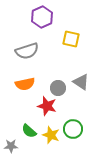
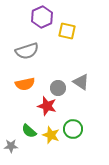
yellow square: moved 4 px left, 8 px up
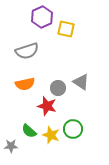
yellow square: moved 1 px left, 2 px up
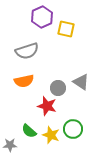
orange semicircle: moved 1 px left, 3 px up
gray star: moved 1 px left, 1 px up
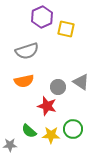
gray circle: moved 1 px up
yellow star: rotated 18 degrees counterclockwise
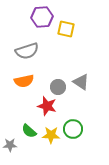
purple hexagon: rotated 20 degrees clockwise
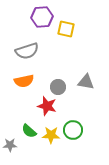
gray triangle: moved 5 px right; rotated 24 degrees counterclockwise
green circle: moved 1 px down
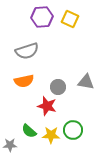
yellow square: moved 4 px right, 10 px up; rotated 12 degrees clockwise
